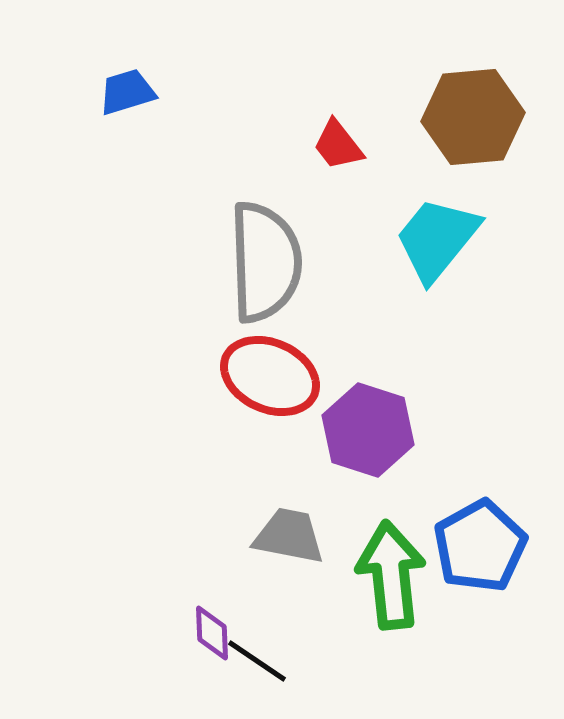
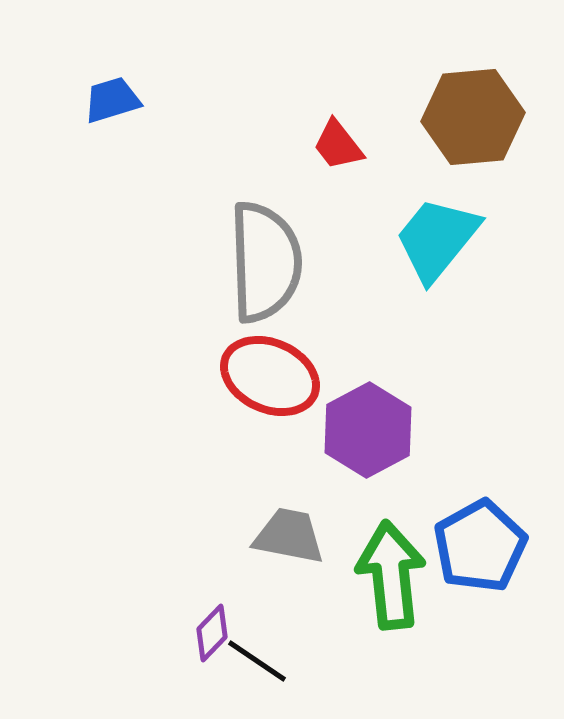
blue trapezoid: moved 15 px left, 8 px down
purple hexagon: rotated 14 degrees clockwise
purple diamond: rotated 46 degrees clockwise
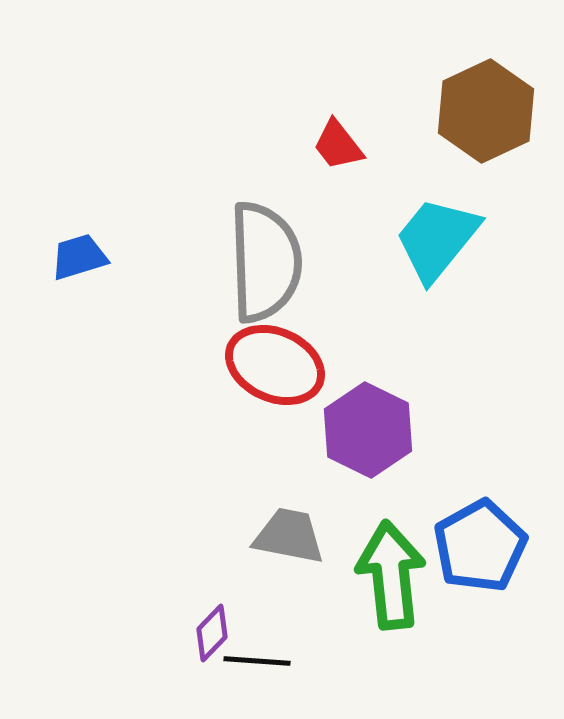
blue trapezoid: moved 33 px left, 157 px down
brown hexagon: moved 13 px right, 6 px up; rotated 20 degrees counterclockwise
red ellipse: moved 5 px right, 11 px up
purple hexagon: rotated 6 degrees counterclockwise
black line: rotated 30 degrees counterclockwise
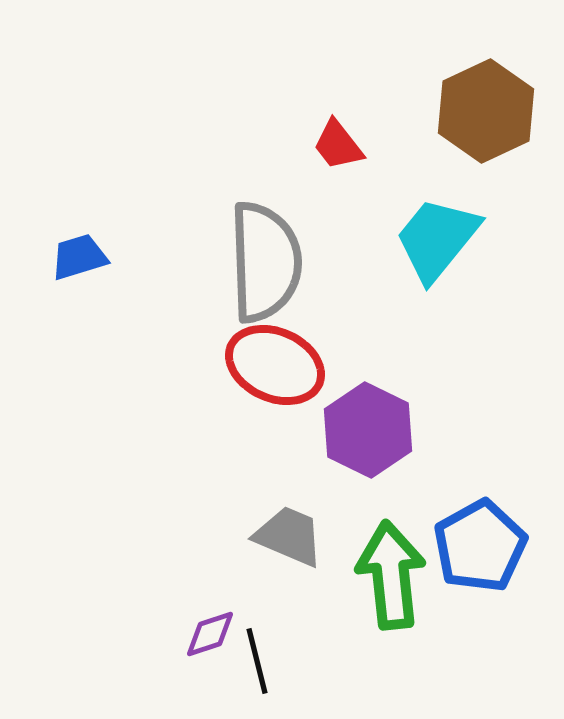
gray trapezoid: rotated 12 degrees clockwise
purple diamond: moved 2 px left, 1 px down; rotated 28 degrees clockwise
black line: rotated 72 degrees clockwise
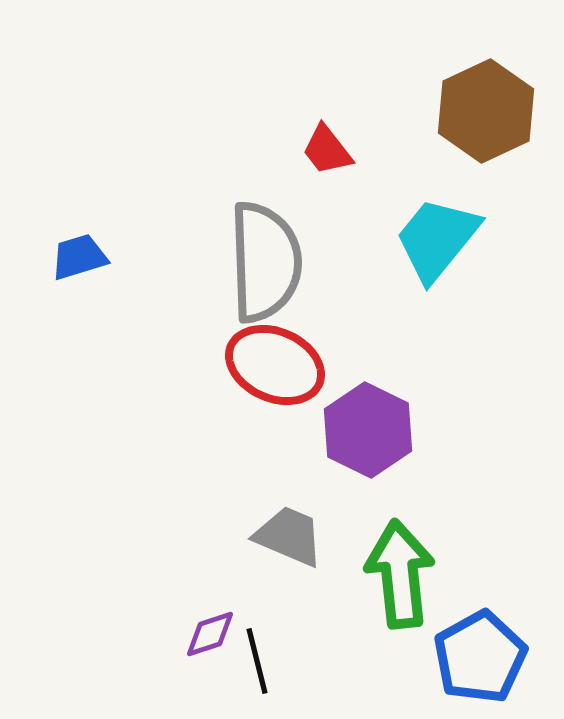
red trapezoid: moved 11 px left, 5 px down
blue pentagon: moved 111 px down
green arrow: moved 9 px right, 1 px up
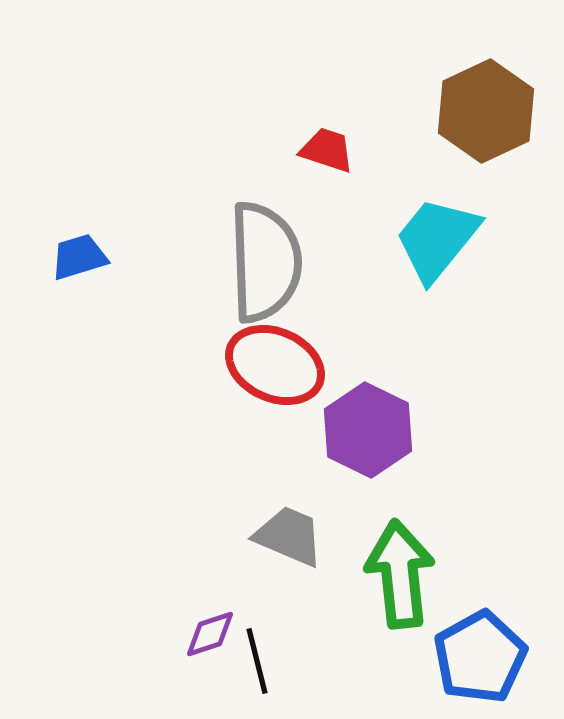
red trapezoid: rotated 146 degrees clockwise
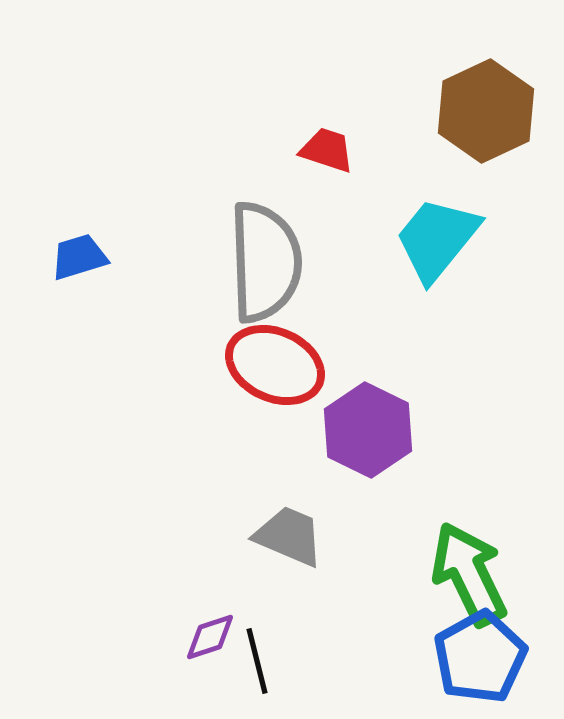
green arrow: moved 69 px right; rotated 20 degrees counterclockwise
purple diamond: moved 3 px down
